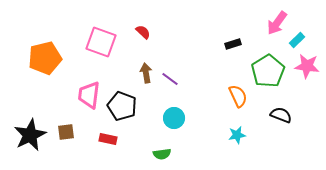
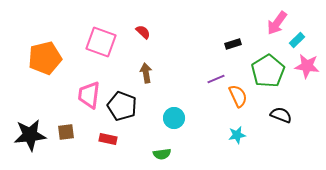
purple line: moved 46 px right; rotated 60 degrees counterclockwise
black star: rotated 20 degrees clockwise
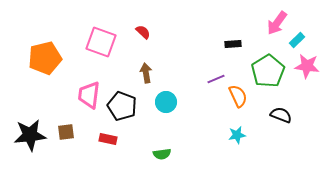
black rectangle: rotated 14 degrees clockwise
cyan circle: moved 8 px left, 16 px up
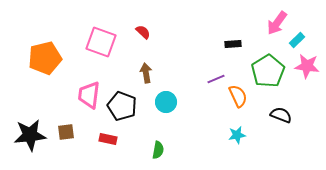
green semicircle: moved 4 px left, 4 px up; rotated 72 degrees counterclockwise
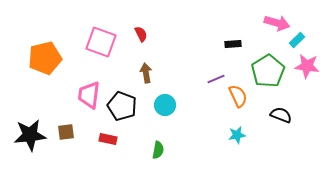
pink arrow: rotated 110 degrees counterclockwise
red semicircle: moved 2 px left, 2 px down; rotated 21 degrees clockwise
cyan circle: moved 1 px left, 3 px down
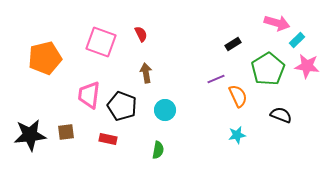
black rectangle: rotated 28 degrees counterclockwise
green pentagon: moved 2 px up
cyan circle: moved 5 px down
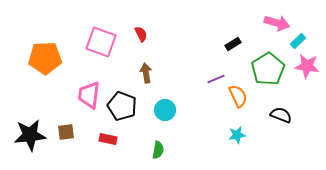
cyan rectangle: moved 1 px right, 1 px down
orange pentagon: rotated 12 degrees clockwise
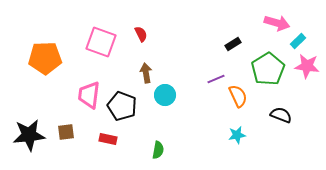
cyan circle: moved 15 px up
black star: moved 1 px left
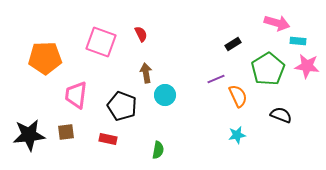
cyan rectangle: rotated 49 degrees clockwise
pink trapezoid: moved 13 px left
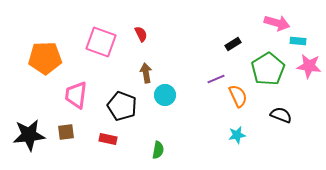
pink star: moved 2 px right
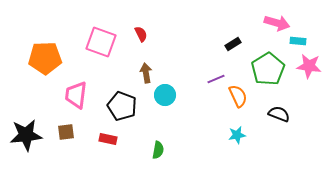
black semicircle: moved 2 px left, 1 px up
black star: moved 3 px left
